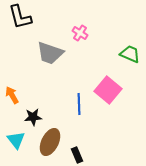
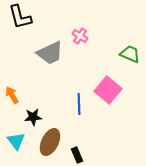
pink cross: moved 3 px down
gray trapezoid: rotated 44 degrees counterclockwise
cyan triangle: moved 1 px down
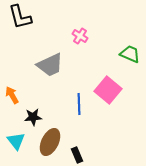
gray trapezoid: moved 12 px down
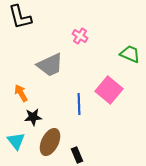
pink square: moved 1 px right
orange arrow: moved 9 px right, 2 px up
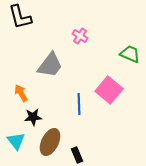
gray trapezoid: rotated 28 degrees counterclockwise
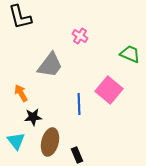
brown ellipse: rotated 12 degrees counterclockwise
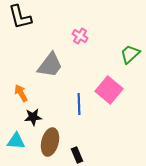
green trapezoid: rotated 65 degrees counterclockwise
cyan triangle: rotated 48 degrees counterclockwise
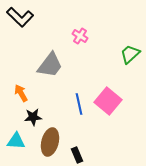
black L-shape: rotated 32 degrees counterclockwise
pink square: moved 1 px left, 11 px down
blue line: rotated 10 degrees counterclockwise
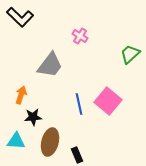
orange arrow: moved 2 px down; rotated 48 degrees clockwise
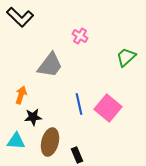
green trapezoid: moved 4 px left, 3 px down
pink square: moved 7 px down
